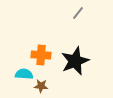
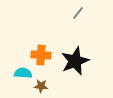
cyan semicircle: moved 1 px left, 1 px up
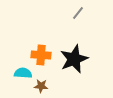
black star: moved 1 px left, 2 px up
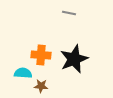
gray line: moved 9 px left; rotated 64 degrees clockwise
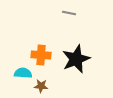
black star: moved 2 px right
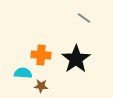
gray line: moved 15 px right, 5 px down; rotated 24 degrees clockwise
black star: rotated 12 degrees counterclockwise
